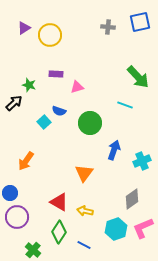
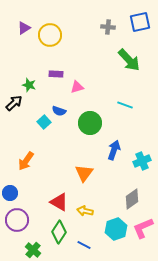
green arrow: moved 9 px left, 17 px up
purple circle: moved 3 px down
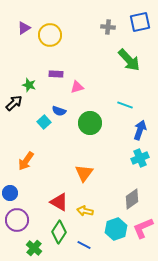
blue arrow: moved 26 px right, 20 px up
cyan cross: moved 2 px left, 3 px up
green cross: moved 1 px right, 2 px up
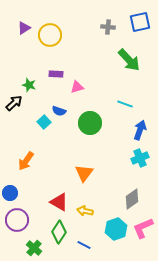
cyan line: moved 1 px up
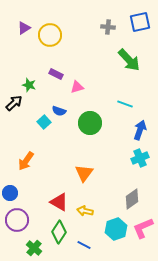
purple rectangle: rotated 24 degrees clockwise
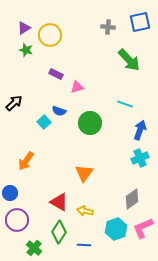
green star: moved 3 px left, 35 px up
blue line: rotated 24 degrees counterclockwise
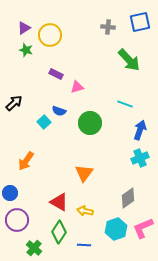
gray diamond: moved 4 px left, 1 px up
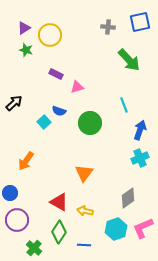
cyan line: moved 1 px left, 1 px down; rotated 49 degrees clockwise
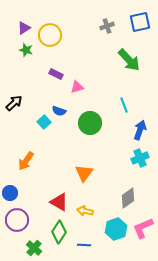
gray cross: moved 1 px left, 1 px up; rotated 24 degrees counterclockwise
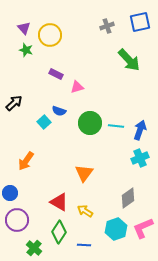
purple triangle: rotated 40 degrees counterclockwise
cyan line: moved 8 px left, 21 px down; rotated 63 degrees counterclockwise
yellow arrow: rotated 21 degrees clockwise
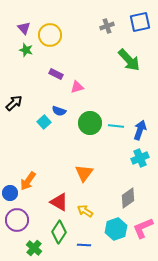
orange arrow: moved 2 px right, 20 px down
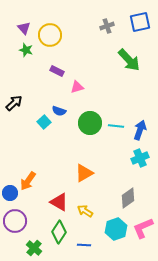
purple rectangle: moved 1 px right, 3 px up
orange triangle: rotated 24 degrees clockwise
purple circle: moved 2 px left, 1 px down
